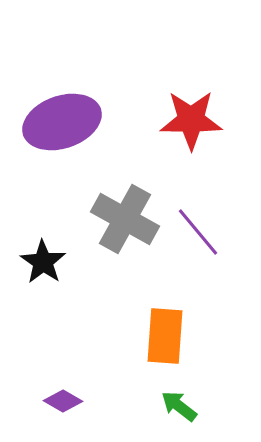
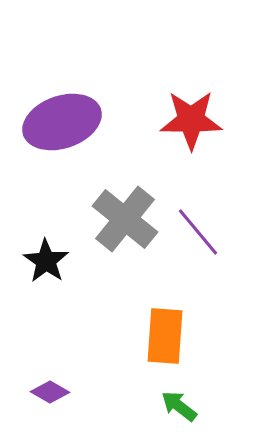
gray cross: rotated 10 degrees clockwise
black star: moved 3 px right, 1 px up
purple diamond: moved 13 px left, 9 px up
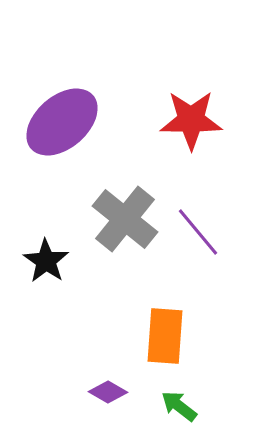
purple ellipse: rotated 22 degrees counterclockwise
purple diamond: moved 58 px right
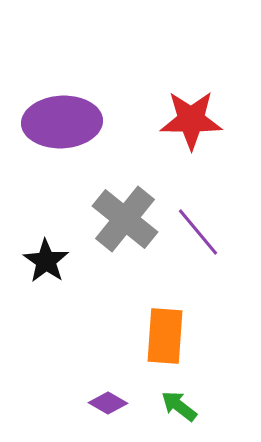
purple ellipse: rotated 38 degrees clockwise
purple diamond: moved 11 px down
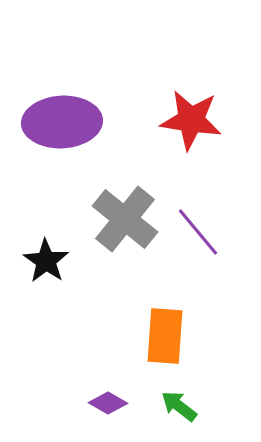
red star: rotated 8 degrees clockwise
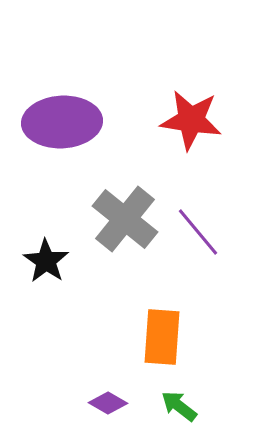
orange rectangle: moved 3 px left, 1 px down
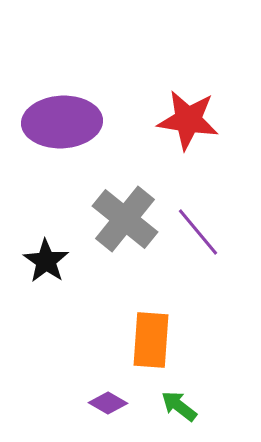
red star: moved 3 px left
orange rectangle: moved 11 px left, 3 px down
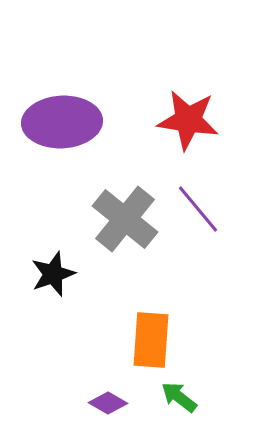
purple line: moved 23 px up
black star: moved 7 px right, 13 px down; rotated 18 degrees clockwise
green arrow: moved 9 px up
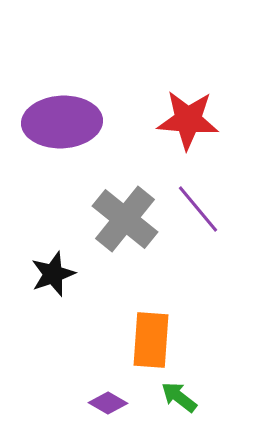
red star: rotated 4 degrees counterclockwise
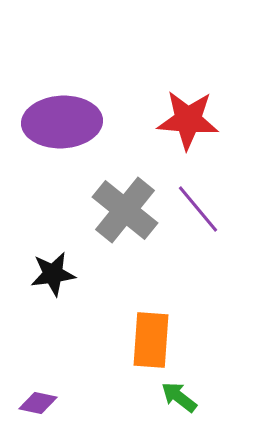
gray cross: moved 9 px up
black star: rotated 12 degrees clockwise
purple diamond: moved 70 px left; rotated 18 degrees counterclockwise
